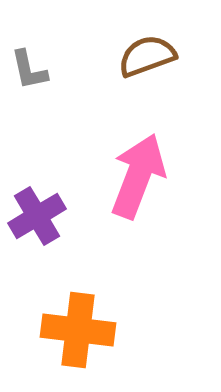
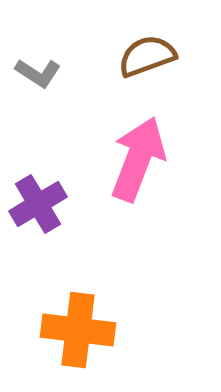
gray L-shape: moved 9 px right, 3 px down; rotated 45 degrees counterclockwise
pink arrow: moved 17 px up
purple cross: moved 1 px right, 12 px up
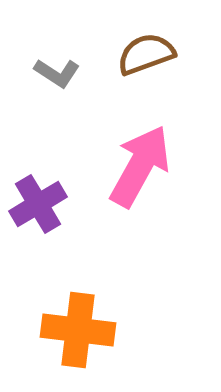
brown semicircle: moved 1 px left, 2 px up
gray L-shape: moved 19 px right
pink arrow: moved 2 px right, 7 px down; rotated 8 degrees clockwise
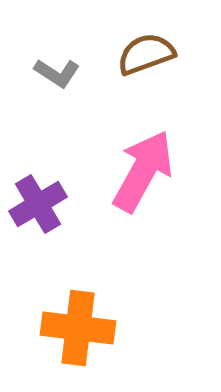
pink arrow: moved 3 px right, 5 px down
orange cross: moved 2 px up
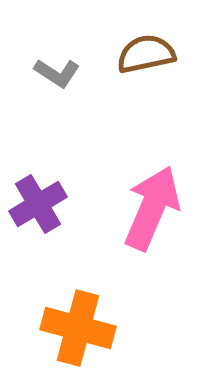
brown semicircle: rotated 8 degrees clockwise
pink arrow: moved 9 px right, 37 px down; rotated 6 degrees counterclockwise
orange cross: rotated 8 degrees clockwise
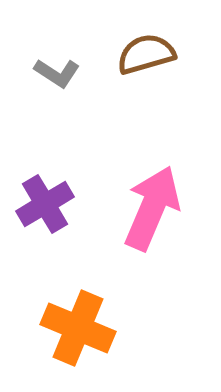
brown semicircle: rotated 4 degrees counterclockwise
purple cross: moved 7 px right
orange cross: rotated 8 degrees clockwise
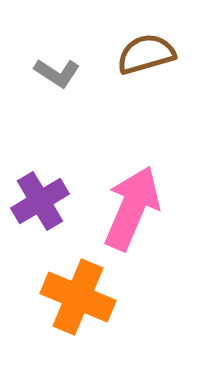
purple cross: moved 5 px left, 3 px up
pink arrow: moved 20 px left
orange cross: moved 31 px up
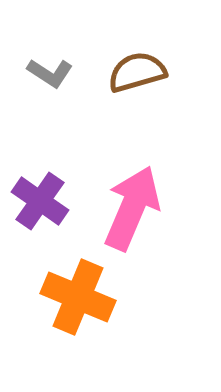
brown semicircle: moved 9 px left, 18 px down
gray L-shape: moved 7 px left
purple cross: rotated 24 degrees counterclockwise
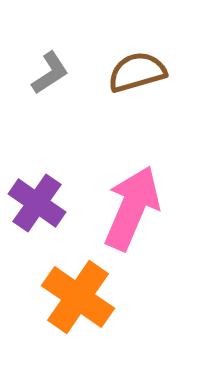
gray L-shape: rotated 66 degrees counterclockwise
purple cross: moved 3 px left, 2 px down
orange cross: rotated 12 degrees clockwise
